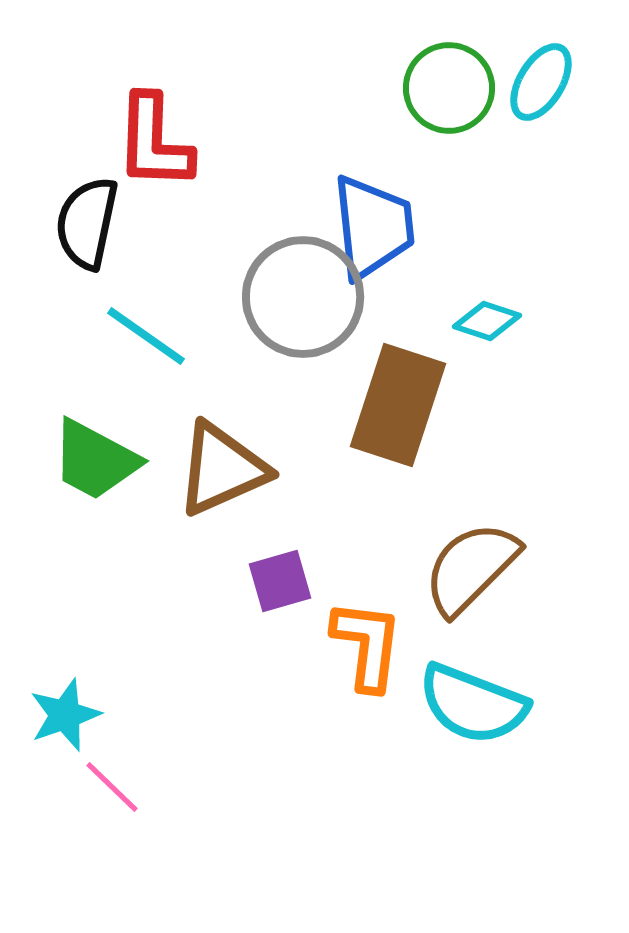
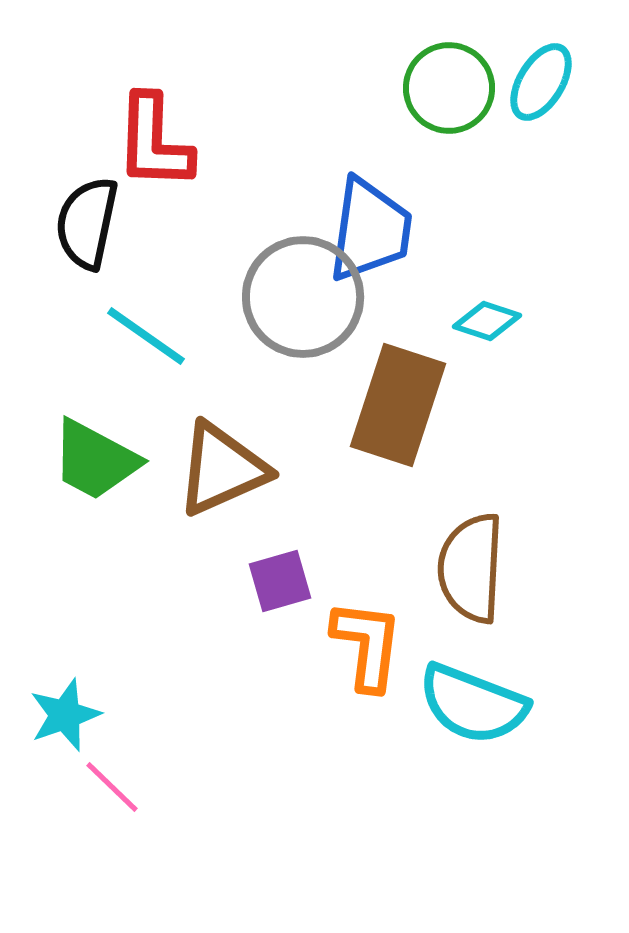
blue trapezoid: moved 3 px left, 3 px down; rotated 14 degrees clockwise
brown semicircle: rotated 42 degrees counterclockwise
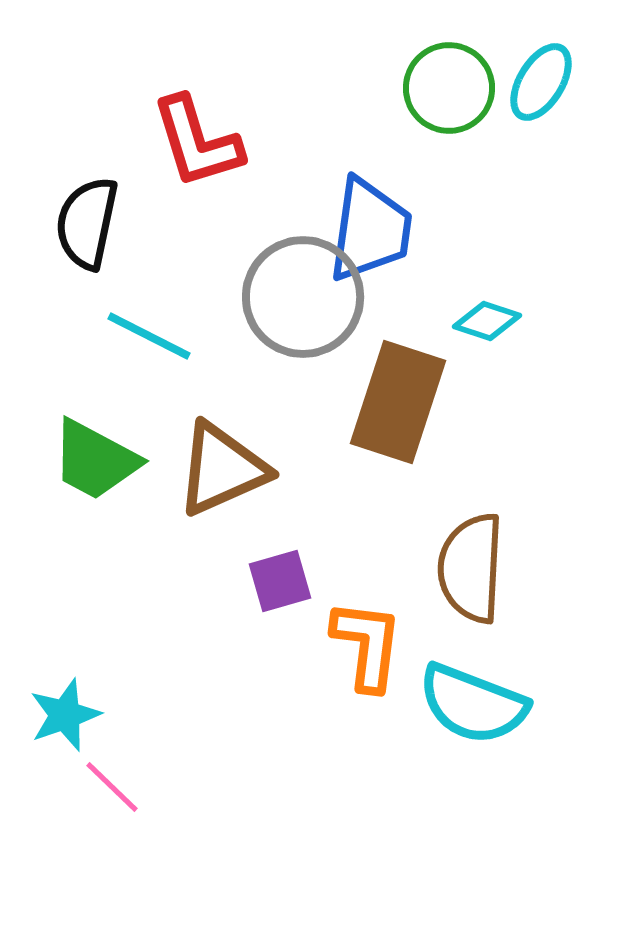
red L-shape: moved 43 px right; rotated 19 degrees counterclockwise
cyan line: moved 3 px right; rotated 8 degrees counterclockwise
brown rectangle: moved 3 px up
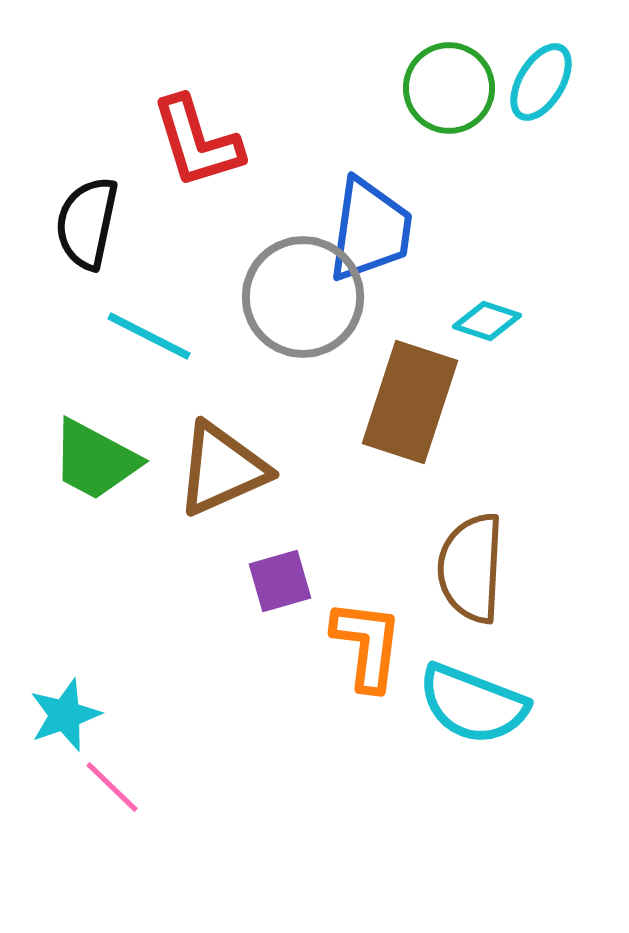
brown rectangle: moved 12 px right
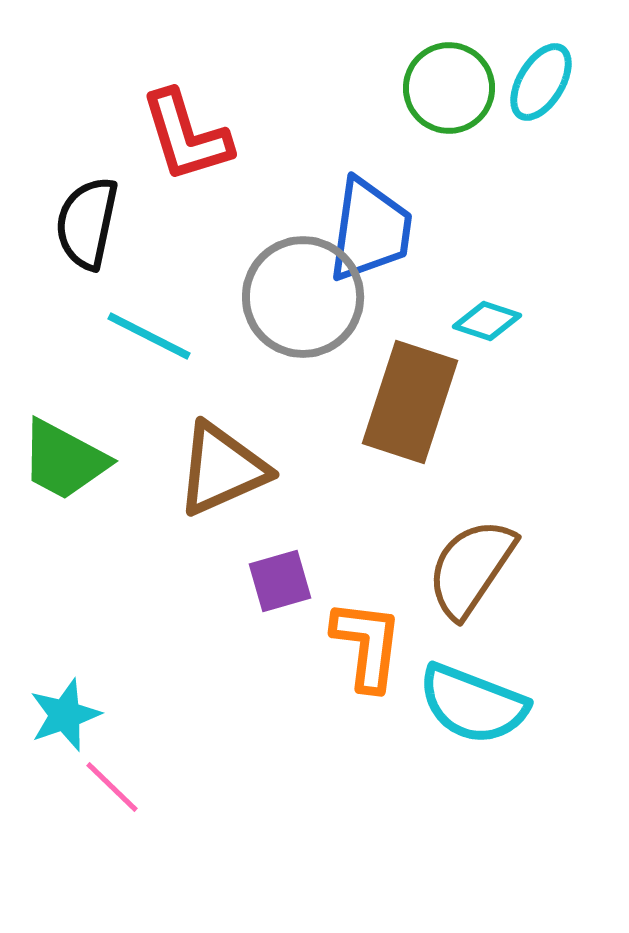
red L-shape: moved 11 px left, 6 px up
green trapezoid: moved 31 px left
brown semicircle: rotated 31 degrees clockwise
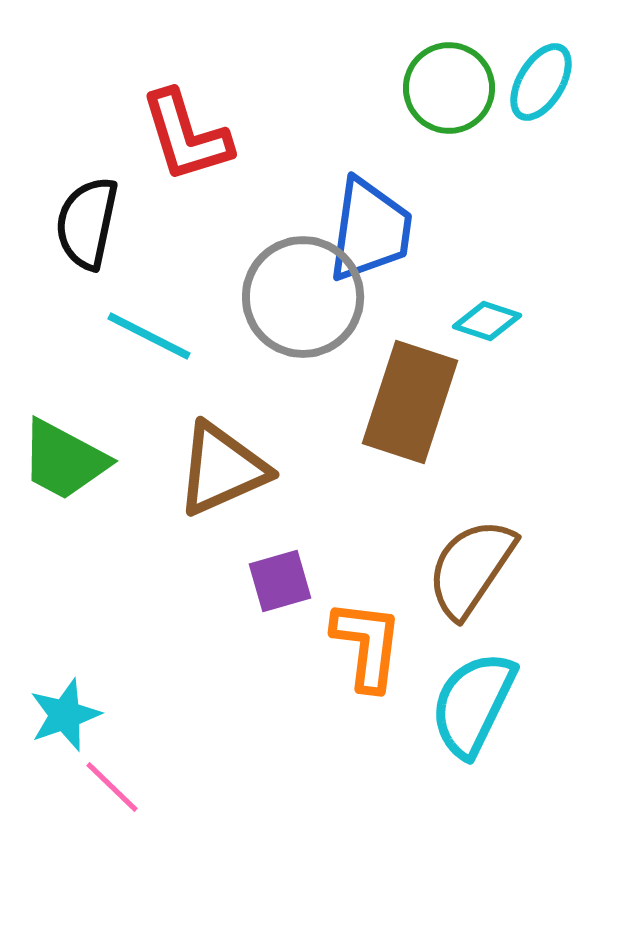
cyan semicircle: rotated 95 degrees clockwise
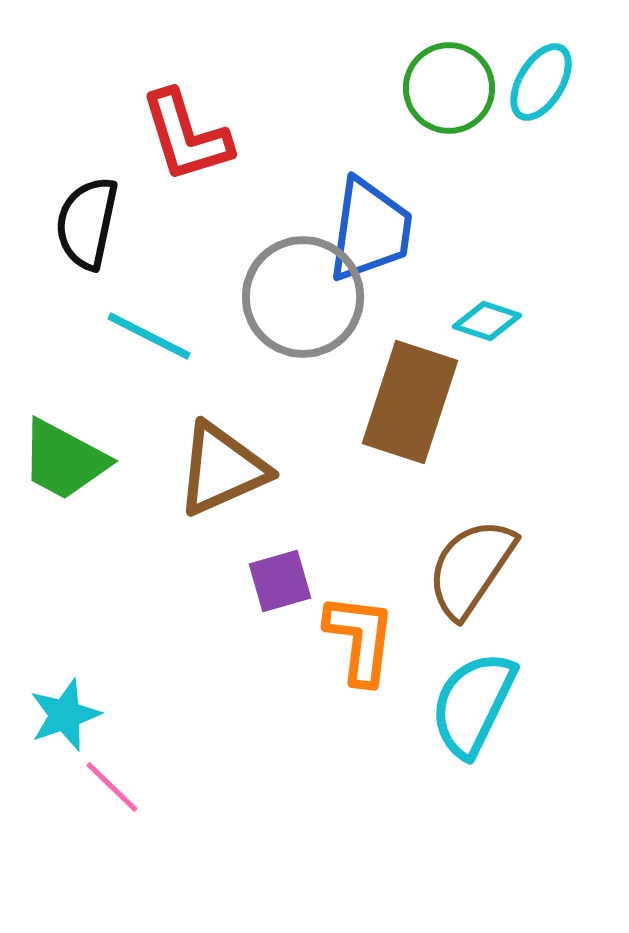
orange L-shape: moved 7 px left, 6 px up
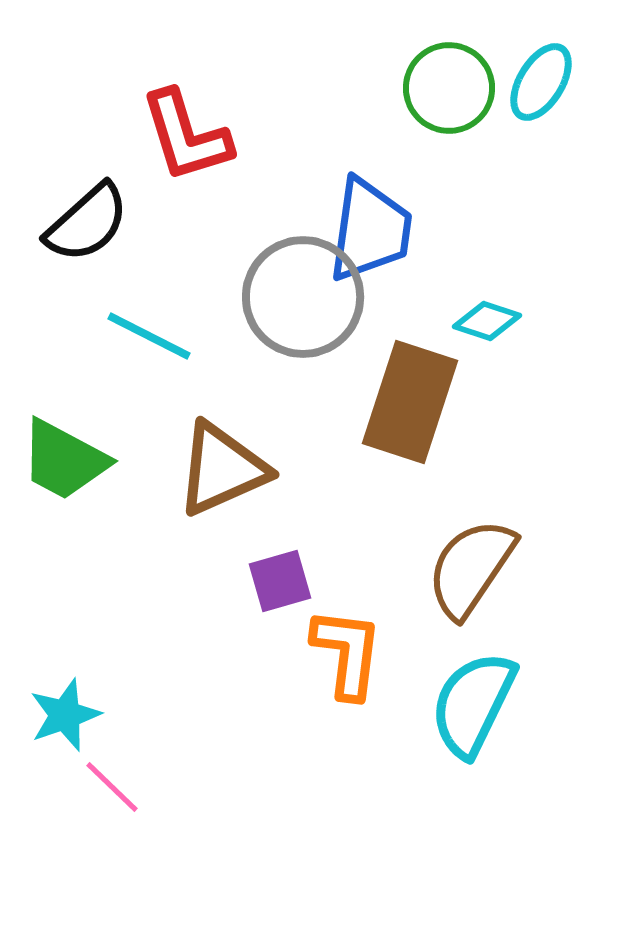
black semicircle: rotated 144 degrees counterclockwise
orange L-shape: moved 13 px left, 14 px down
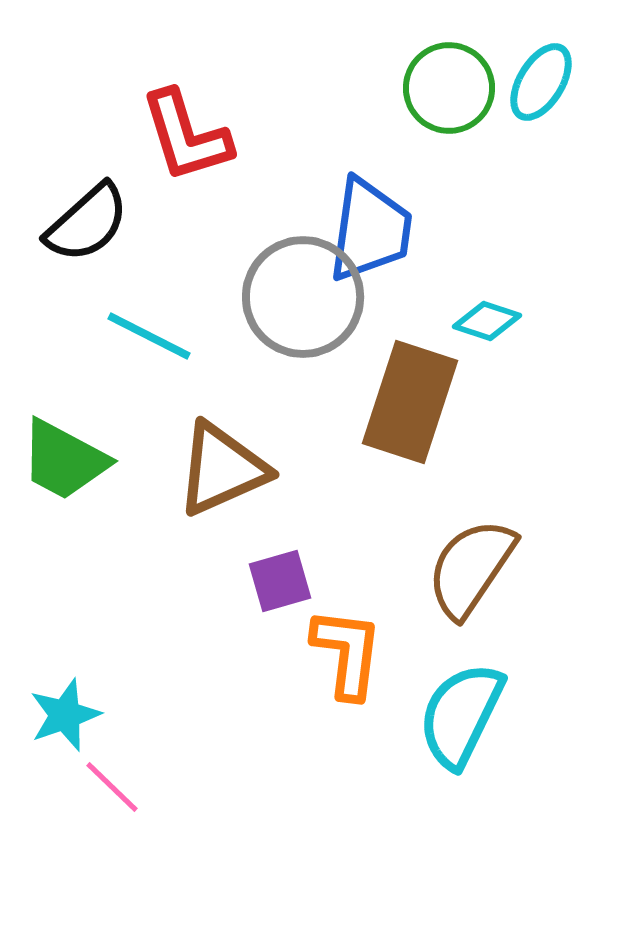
cyan semicircle: moved 12 px left, 11 px down
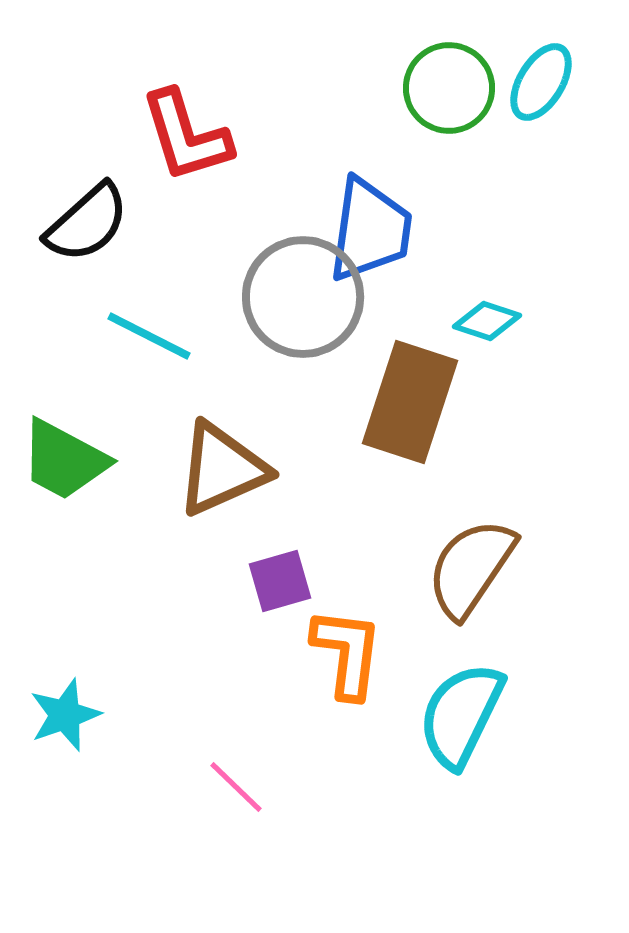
pink line: moved 124 px right
